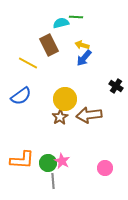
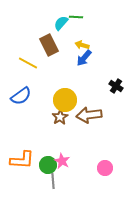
cyan semicircle: rotated 35 degrees counterclockwise
yellow circle: moved 1 px down
green circle: moved 2 px down
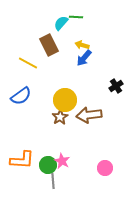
black cross: rotated 24 degrees clockwise
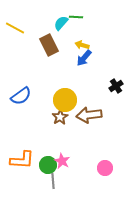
yellow line: moved 13 px left, 35 px up
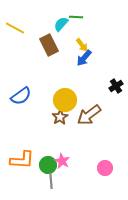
cyan semicircle: moved 1 px down
yellow arrow: rotated 144 degrees counterclockwise
brown arrow: rotated 30 degrees counterclockwise
gray line: moved 2 px left
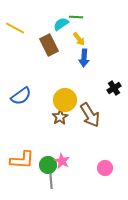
cyan semicircle: rotated 14 degrees clockwise
yellow arrow: moved 3 px left, 6 px up
blue arrow: rotated 36 degrees counterclockwise
black cross: moved 2 px left, 2 px down
brown arrow: moved 1 px right; rotated 85 degrees counterclockwise
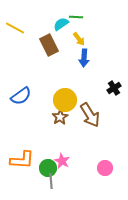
green circle: moved 3 px down
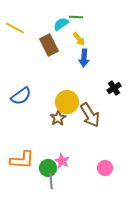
yellow circle: moved 2 px right, 2 px down
brown star: moved 2 px left, 1 px down
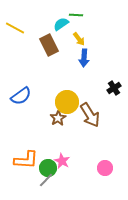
green line: moved 2 px up
orange L-shape: moved 4 px right
gray line: moved 5 px left, 1 px up; rotated 49 degrees clockwise
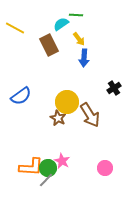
brown star: rotated 14 degrees counterclockwise
orange L-shape: moved 5 px right, 7 px down
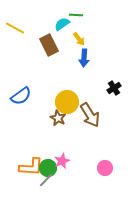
cyan semicircle: moved 1 px right
pink star: rotated 21 degrees clockwise
